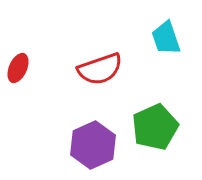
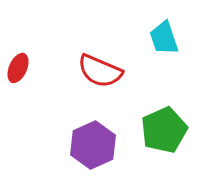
cyan trapezoid: moved 2 px left
red semicircle: moved 2 px down; rotated 42 degrees clockwise
green pentagon: moved 9 px right, 3 px down
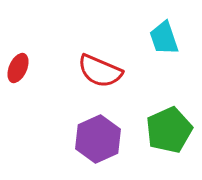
green pentagon: moved 5 px right
purple hexagon: moved 5 px right, 6 px up
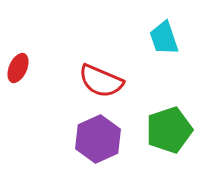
red semicircle: moved 1 px right, 10 px down
green pentagon: rotated 6 degrees clockwise
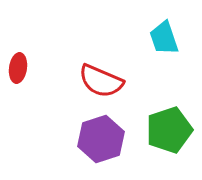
red ellipse: rotated 16 degrees counterclockwise
purple hexagon: moved 3 px right; rotated 6 degrees clockwise
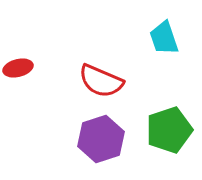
red ellipse: rotated 68 degrees clockwise
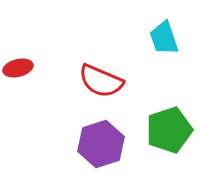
purple hexagon: moved 5 px down
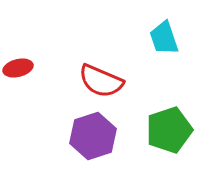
purple hexagon: moved 8 px left, 8 px up
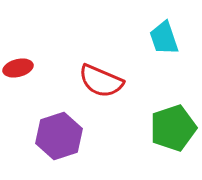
green pentagon: moved 4 px right, 2 px up
purple hexagon: moved 34 px left
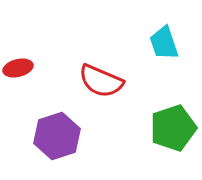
cyan trapezoid: moved 5 px down
purple hexagon: moved 2 px left
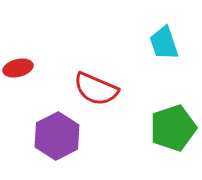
red semicircle: moved 5 px left, 8 px down
purple hexagon: rotated 9 degrees counterclockwise
